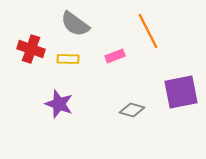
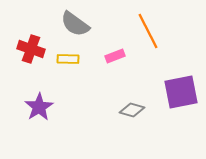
purple star: moved 20 px left, 3 px down; rotated 20 degrees clockwise
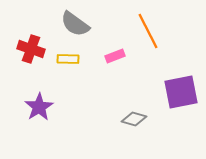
gray diamond: moved 2 px right, 9 px down
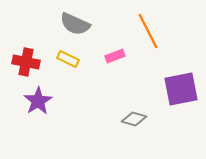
gray semicircle: rotated 12 degrees counterclockwise
red cross: moved 5 px left, 13 px down; rotated 8 degrees counterclockwise
yellow rectangle: rotated 25 degrees clockwise
purple square: moved 3 px up
purple star: moved 1 px left, 6 px up
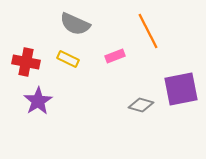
gray diamond: moved 7 px right, 14 px up
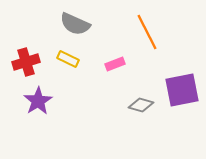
orange line: moved 1 px left, 1 px down
pink rectangle: moved 8 px down
red cross: rotated 28 degrees counterclockwise
purple square: moved 1 px right, 1 px down
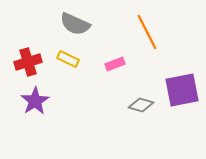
red cross: moved 2 px right
purple star: moved 3 px left
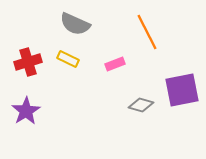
purple star: moved 9 px left, 10 px down
